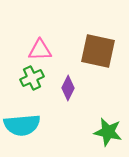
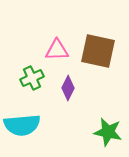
pink triangle: moved 17 px right
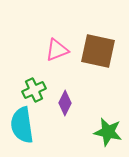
pink triangle: rotated 20 degrees counterclockwise
green cross: moved 2 px right, 12 px down
purple diamond: moved 3 px left, 15 px down
cyan semicircle: rotated 87 degrees clockwise
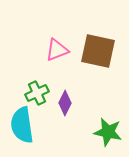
green cross: moved 3 px right, 3 px down
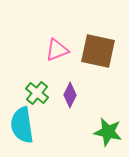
green cross: rotated 25 degrees counterclockwise
purple diamond: moved 5 px right, 8 px up
